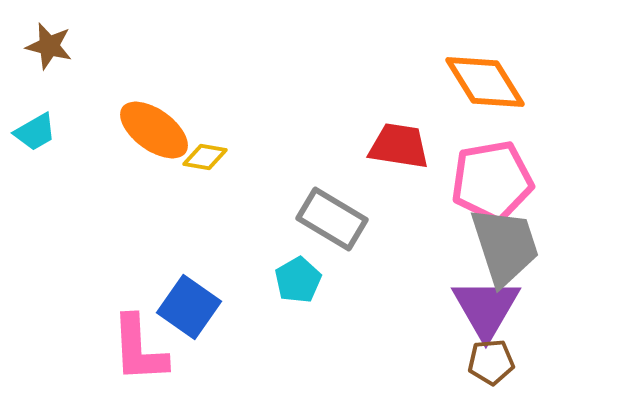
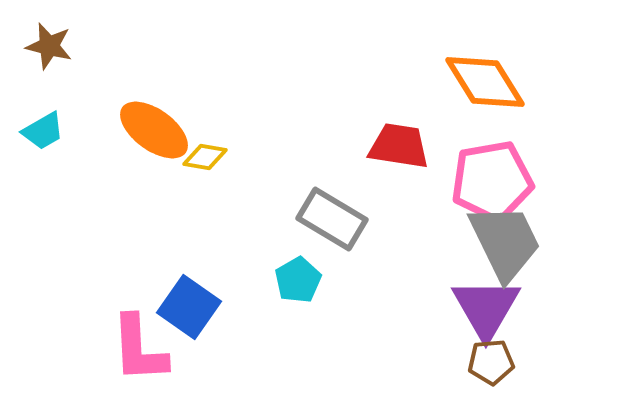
cyan trapezoid: moved 8 px right, 1 px up
gray trapezoid: moved 4 px up; rotated 8 degrees counterclockwise
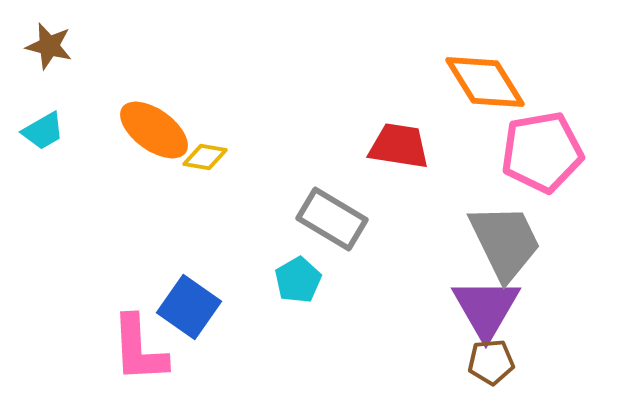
pink pentagon: moved 50 px right, 29 px up
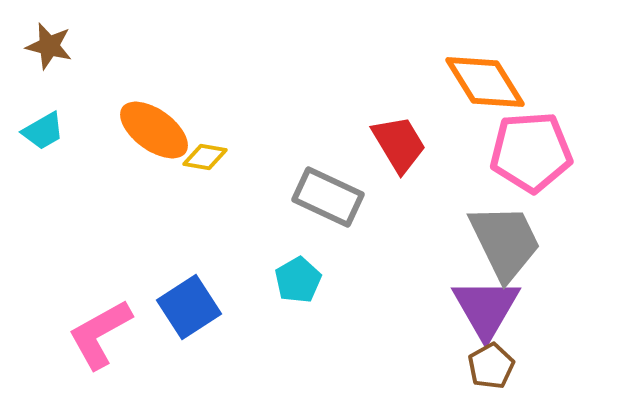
red trapezoid: moved 2 px up; rotated 50 degrees clockwise
pink pentagon: moved 11 px left; rotated 6 degrees clockwise
gray rectangle: moved 4 px left, 22 px up; rotated 6 degrees counterclockwise
blue square: rotated 22 degrees clockwise
pink L-shape: moved 39 px left, 15 px up; rotated 64 degrees clockwise
brown pentagon: moved 4 px down; rotated 24 degrees counterclockwise
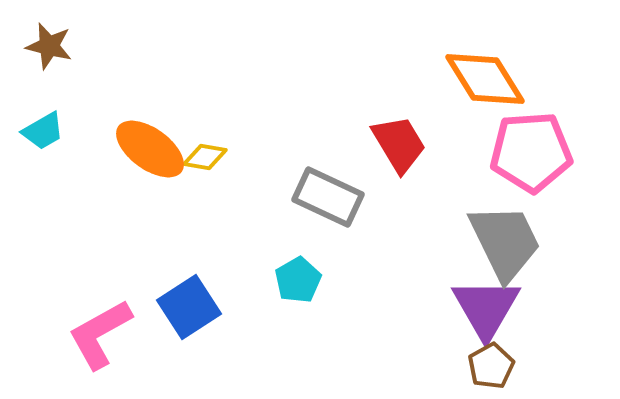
orange diamond: moved 3 px up
orange ellipse: moved 4 px left, 19 px down
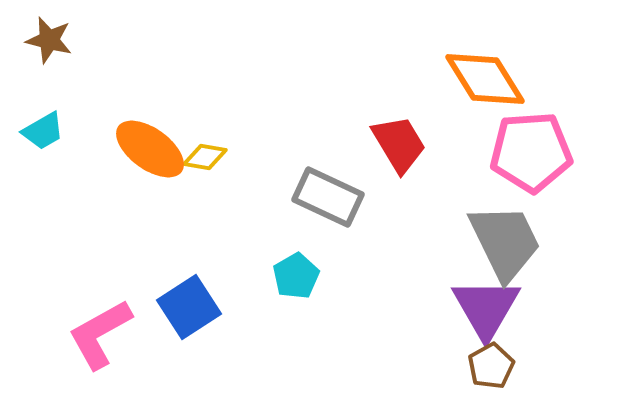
brown star: moved 6 px up
cyan pentagon: moved 2 px left, 4 px up
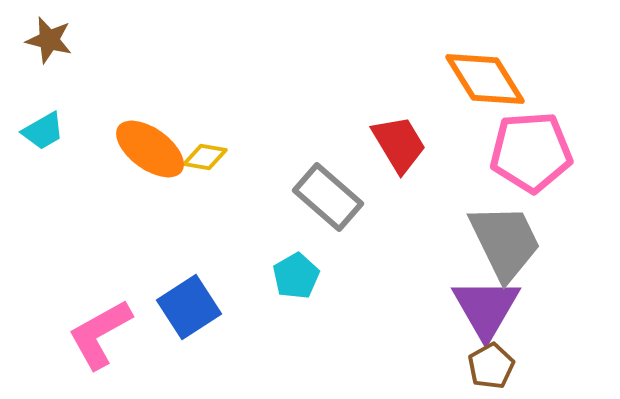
gray rectangle: rotated 16 degrees clockwise
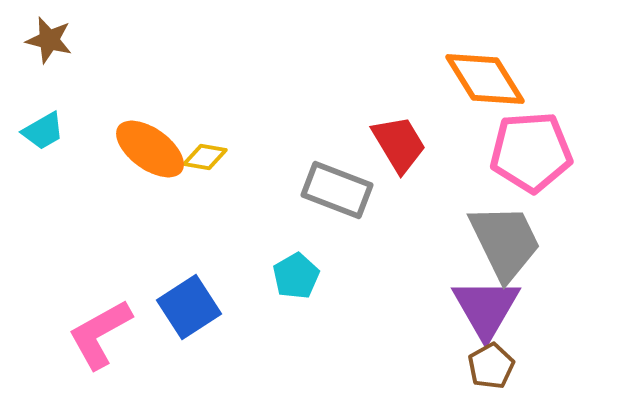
gray rectangle: moved 9 px right, 7 px up; rotated 20 degrees counterclockwise
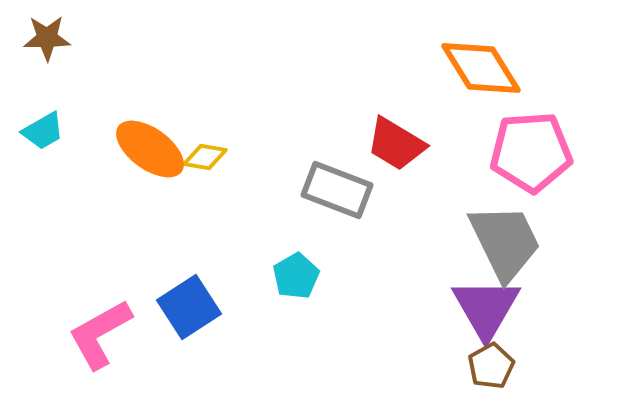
brown star: moved 2 px left, 2 px up; rotated 15 degrees counterclockwise
orange diamond: moved 4 px left, 11 px up
red trapezoid: moved 3 px left; rotated 152 degrees clockwise
